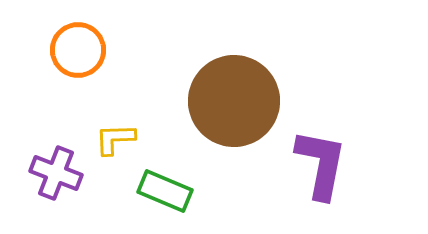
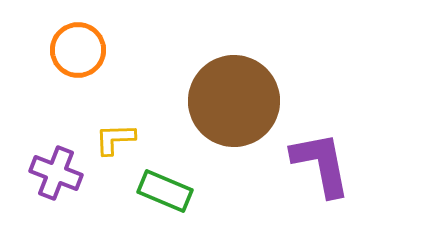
purple L-shape: rotated 22 degrees counterclockwise
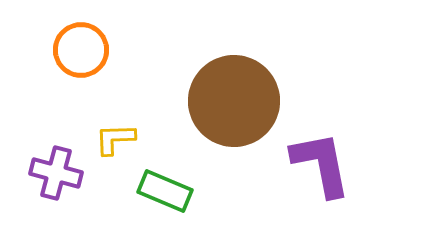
orange circle: moved 3 px right
purple cross: rotated 6 degrees counterclockwise
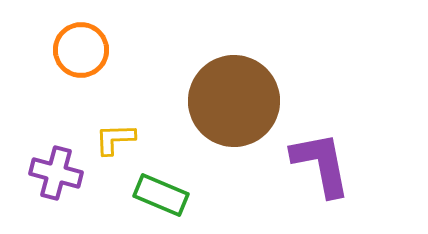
green rectangle: moved 4 px left, 4 px down
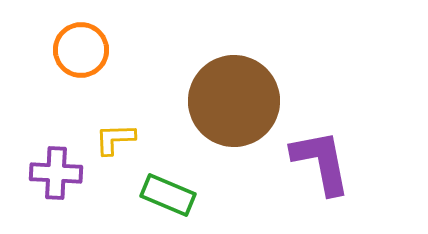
purple L-shape: moved 2 px up
purple cross: rotated 12 degrees counterclockwise
green rectangle: moved 7 px right
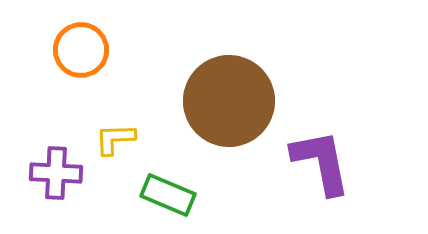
brown circle: moved 5 px left
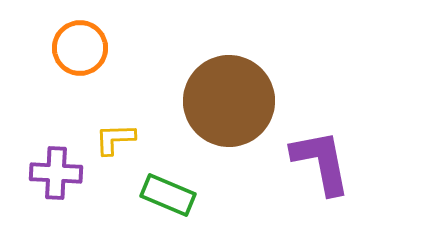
orange circle: moved 1 px left, 2 px up
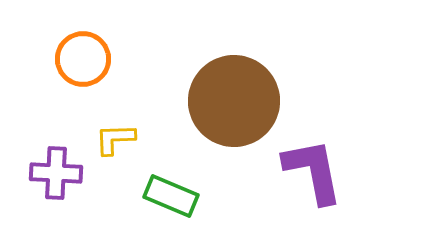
orange circle: moved 3 px right, 11 px down
brown circle: moved 5 px right
purple L-shape: moved 8 px left, 9 px down
green rectangle: moved 3 px right, 1 px down
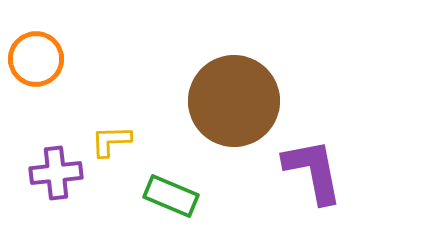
orange circle: moved 47 px left
yellow L-shape: moved 4 px left, 2 px down
purple cross: rotated 9 degrees counterclockwise
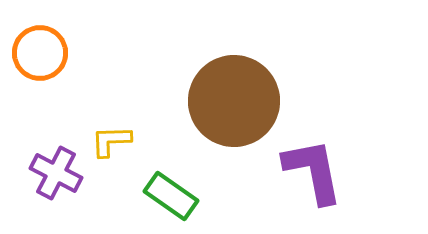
orange circle: moved 4 px right, 6 px up
purple cross: rotated 33 degrees clockwise
green rectangle: rotated 12 degrees clockwise
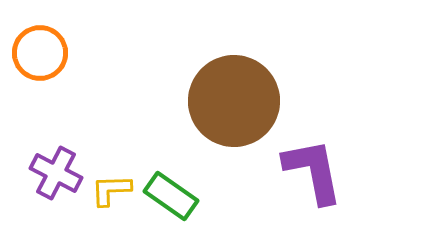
yellow L-shape: moved 49 px down
